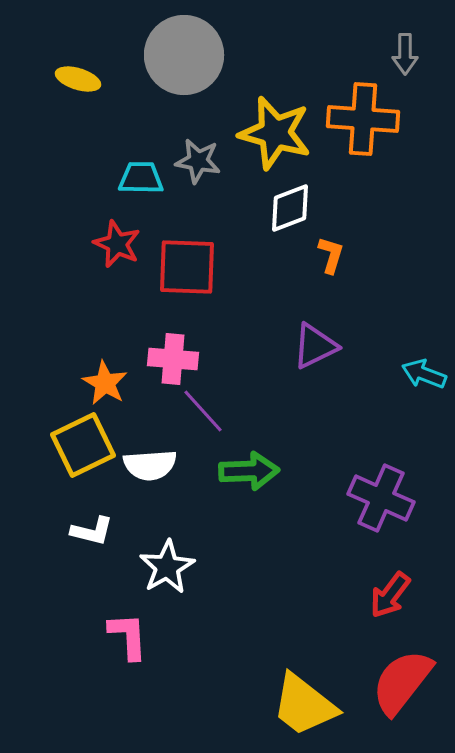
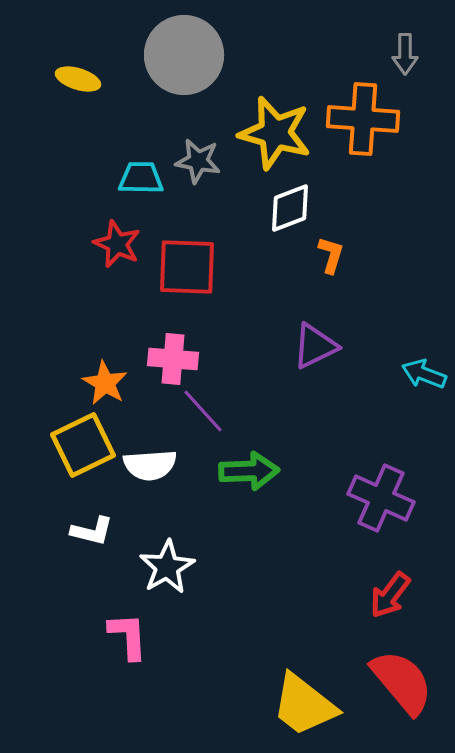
red semicircle: rotated 102 degrees clockwise
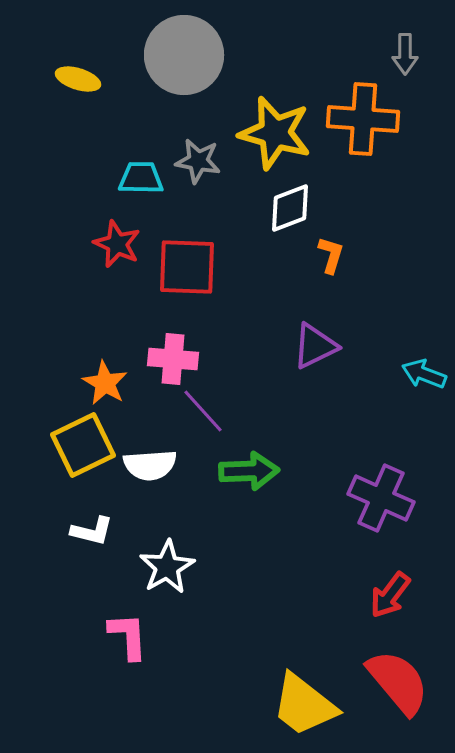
red semicircle: moved 4 px left
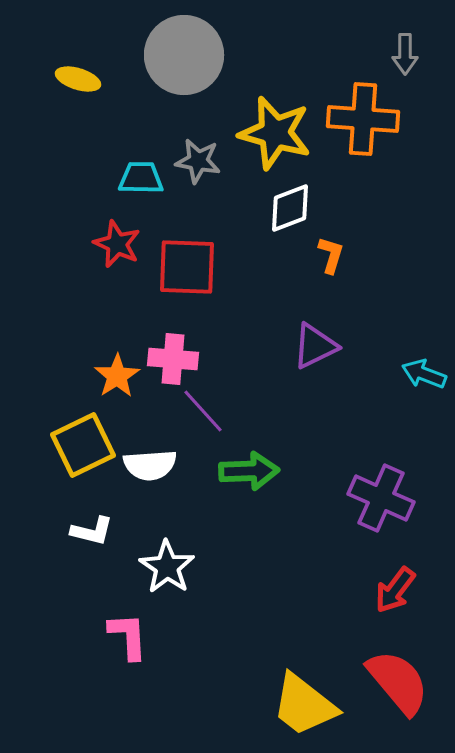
orange star: moved 12 px right, 7 px up; rotated 9 degrees clockwise
white star: rotated 8 degrees counterclockwise
red arrow: moved 5 px right, 5 px up
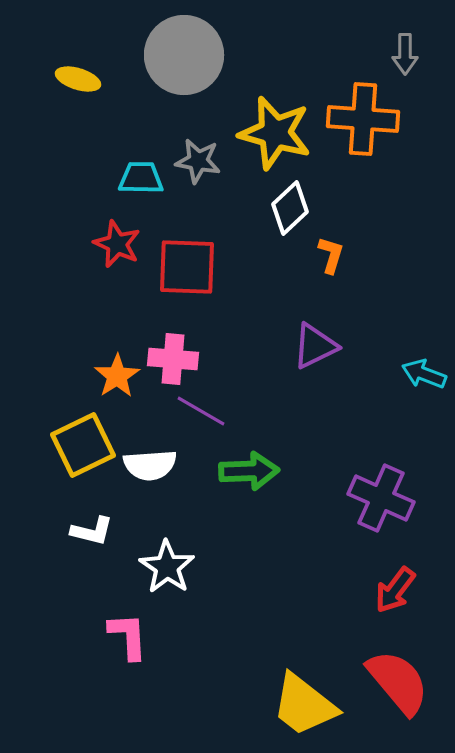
white diamond: rotated 22 degrees counterclockwise
purple line: moved 2 px left; rotated 18 degrees counterclockwise
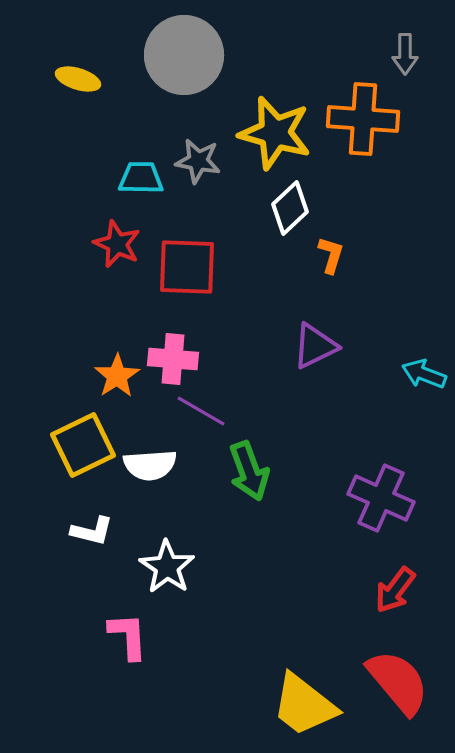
green arrow: rotated 72 degrees clockwise
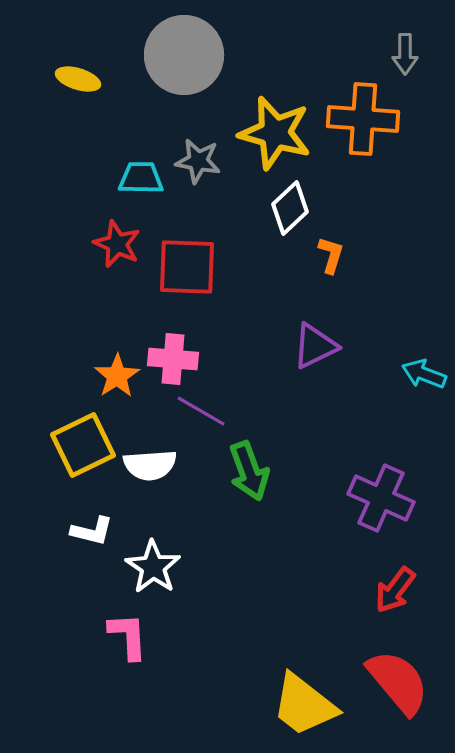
white star: moved 14 px left
